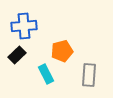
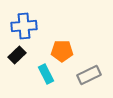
orange pentagon: rotated 15 degrees clockwise
gray rectangle: rotated 60 degrees clockwise
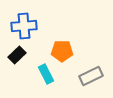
gray rectangle: moved 2 px right, 1 px down
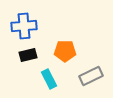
orange pentagon: moved 3 px right
black rectangle: moved 11 px right; rotated 30 degrees clockwise
cyan rectangle: moved 3 px right, 5 px down
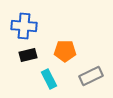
blue cross: rotated 10 degrees clockwise
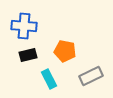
orange pentagon: rotated 10 degrees clockwise
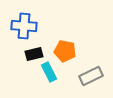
black rectangle: moved 6 px right, 1 px up
cyan rectangle: moved 7 px up
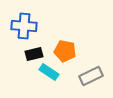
cyan rectangle: rotated 30 degrees counterclockwise
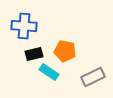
gray rectangle: moved 2 px right, 1 px down
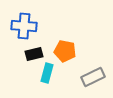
cyan rectangle: moved 2 px left, 1 px down; rotated 72 degrees clockwise
